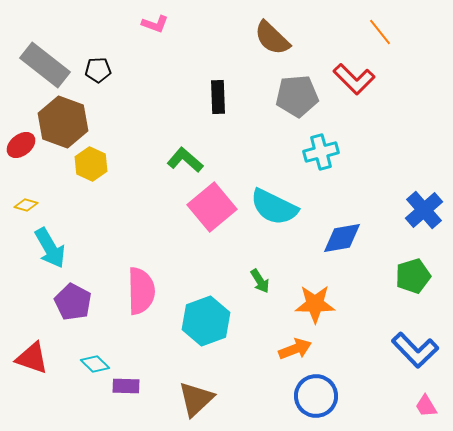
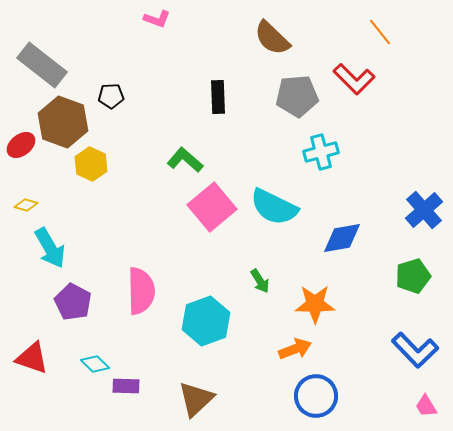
pink L-shape: moved 2 px right, 5 px up
gray rectangle: moved 3 px left
black pentagon: moved 13 px right, 26 px down
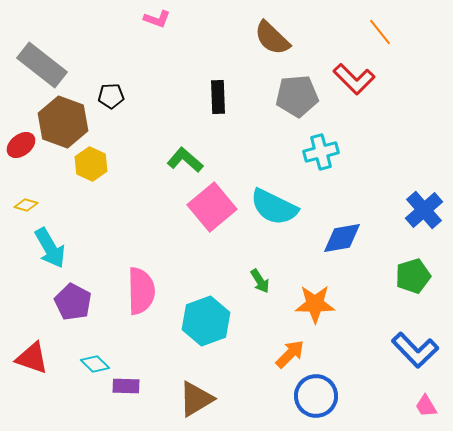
orange arrow: moved 5 px left, 5 px down; rotated 24 degrees counterclockwise
brown triangle: rotated 12 degrees clockwise
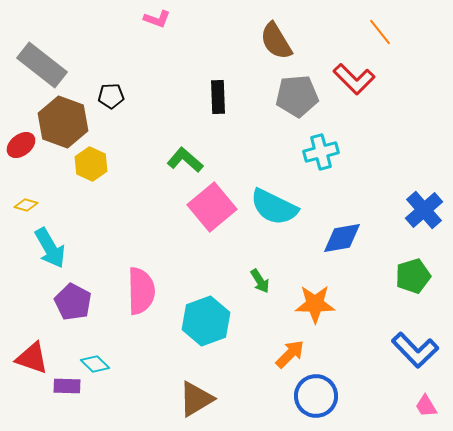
brown semicircle: moved 4 px right, 3 px down; rotated 15 degrees clockwise
purple rectangle: moved 59 px left
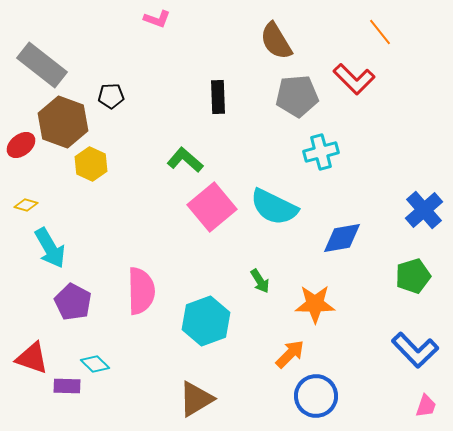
pink trapezoid: rotated 130 degrees counterclockwise
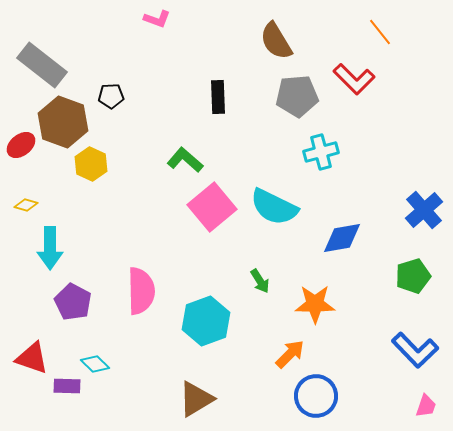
cyan arrow: rotated 30 degrees clockwise
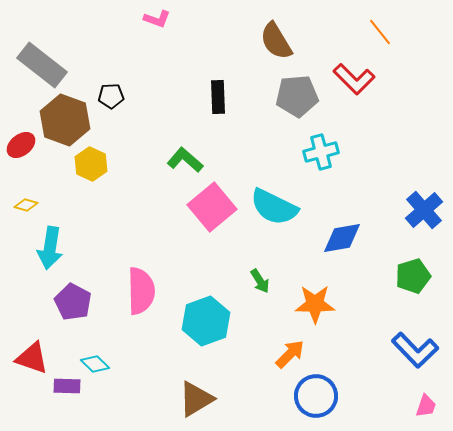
brown hexagon: moved 2 px right, 2 px up
cyan arrow: rotated 9 degrees clockwise
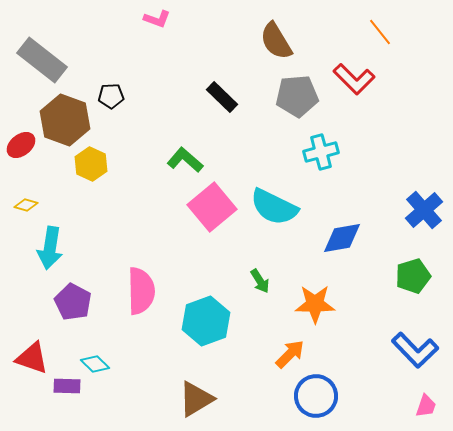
gray rectangle: moved 5 px up
black rectangle: moved 4 px right; rotated 44 degrees counterclockwise
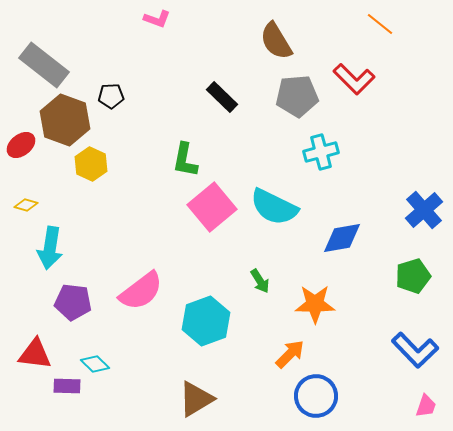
orange line: moved 8 px up; rotated 12 degrees counterclockwise
gray rectangle: moved 2 px right, 5 px down
green L-shape: rotated 120 degrees counterclockwise
pink semicircle: rotated 54 degrees clockwise
purple pentagon: rotated 21 degrees counterclockwise
red triangle: moved 3 px right, 4 px up; rotated 12 degrees counterclockwise
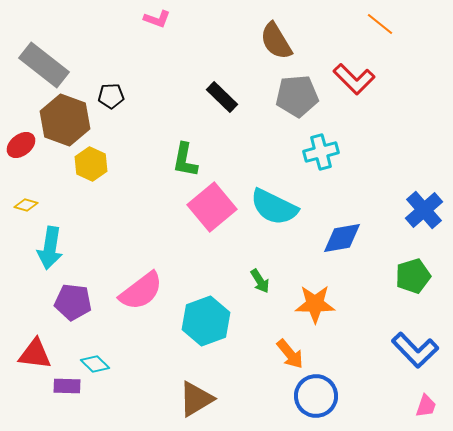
orange arrow: rotated 96 degrees clockwise
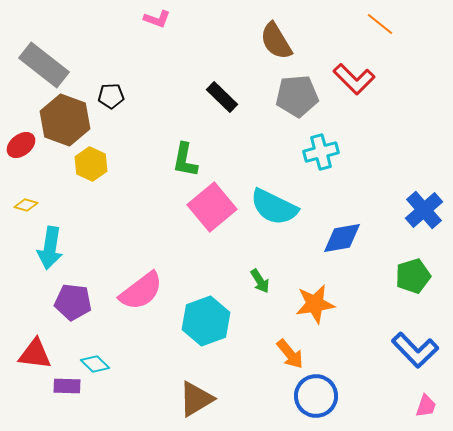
orange star: rotated 9 degrees counterclockwise
